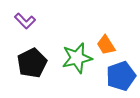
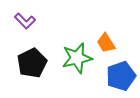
orange trapezoid: moved 2 px up
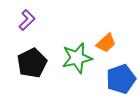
purple L-shape: moved 2 px right, 1 px up; rotated 90 degrees counterclockwise
orange trapezoid: rotated 100 degrees counterclockwise
blue pentagon: moved 3 px down
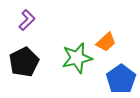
orange trapezoid: moved 1 px up
black pentagon: moved 8 px left, 1 px up
blue pentagon: rotated 16 degrees counterclockwise
